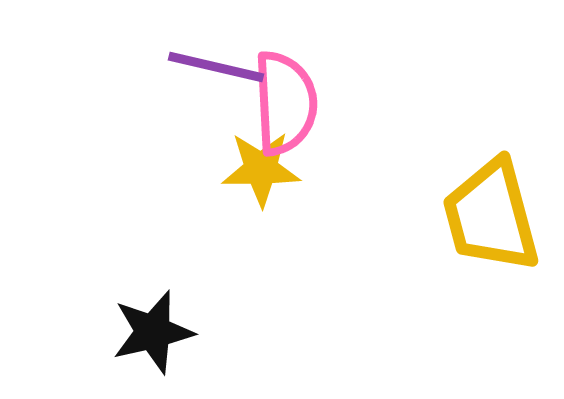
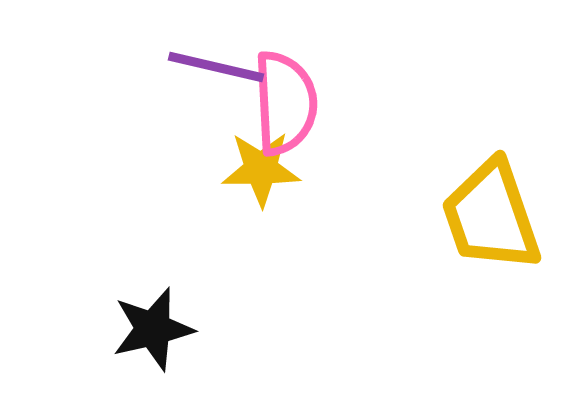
yellow trapezoid: rotated 4 degrees counterclockwise
black star: moved 3 px up
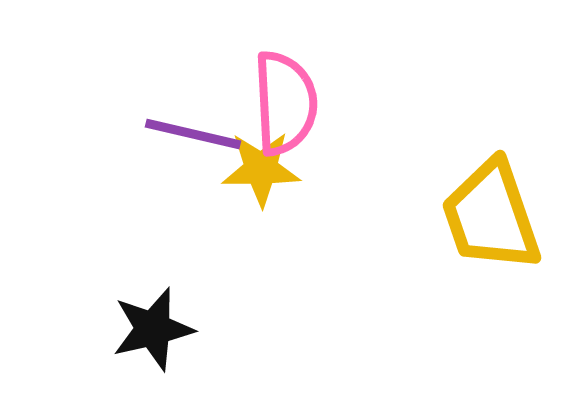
purple line: moved 23 px left, 67 px down
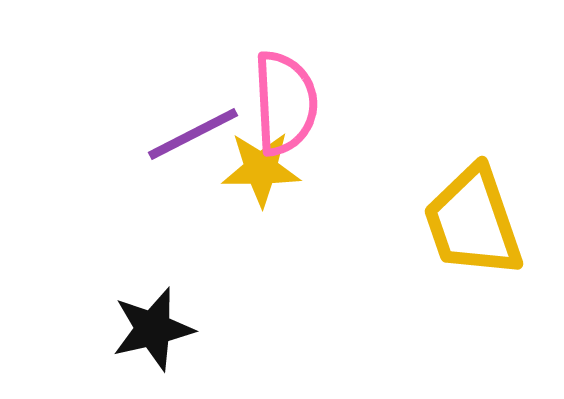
purple line: rotated 40 degrees counterclockwise
yellow trapezoid: moved 18 px left, 6 px down
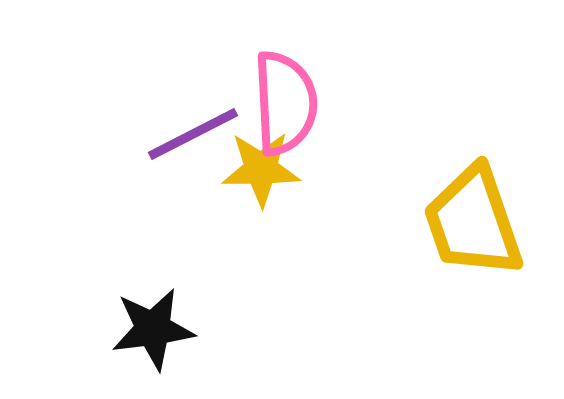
black star: rotated 6 degrees clockwise
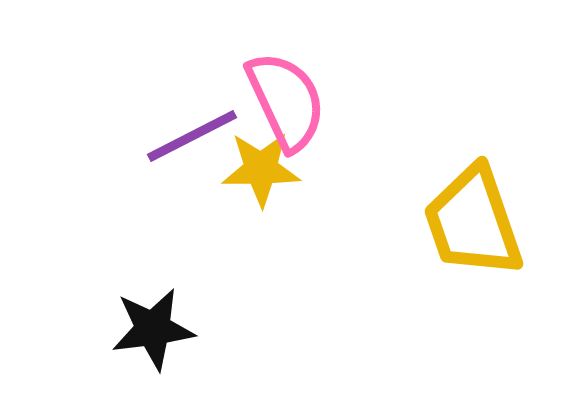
pink semicircle: moved 1 px right, 2 px up; rotated 22 degrees counterclockwise
purple line: moved 1 px left, 2 px down
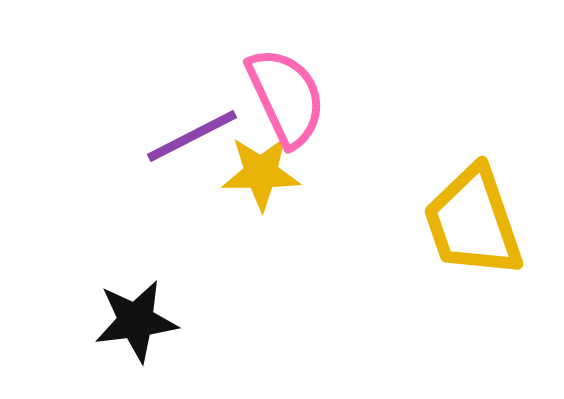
pink semicircle: moved 4 px up
yellow star: moved 4 px down
black star: moved 17 px left, 8 px up
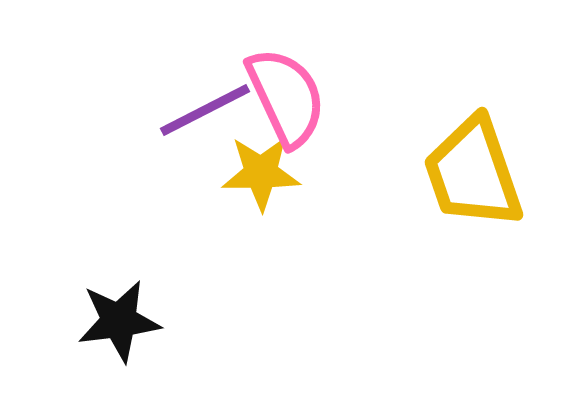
purple line: moved 13 px right, 26 px up
yellow trapezoid: moved 49 px up
black star: moved 17 px left
